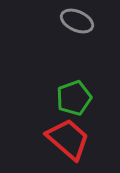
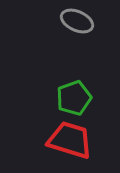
red trapezoid: moved 2 px right, 1 px down; rotated 24 degrees counterclockwise
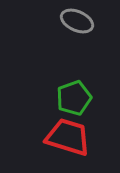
red trapezoid: moved 2 px left, 3 px up
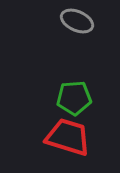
green pentagon: rotated 16 degrees clockwise
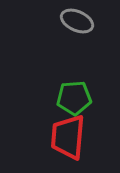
red trapezoid: rotated 102 degrees counterclockwise
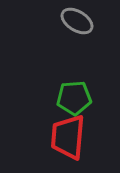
gray ellipse: rotated 8 degrees clockwise
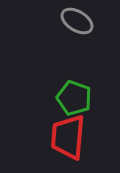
green pentagon: rotated 24 degrees clockwise
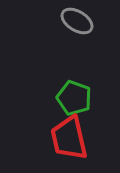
red trapezoid: moved 1 px right, 1 px down; rotated 18 degrees counterclockwise
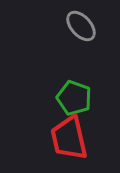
gray ellipse: moved 4 px right, 5 px down; rotated 16 degrees clockwise
